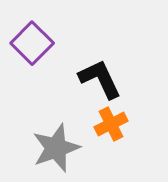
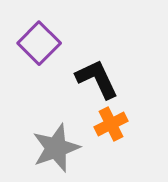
purple square: moved 7 px right
black L-shape: moved 3 px left
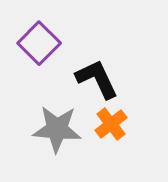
orange cross: rotated 12 degrees counterclockwise
gray star: moved 1 px right, 19 px up; rotated 24 degrees clockwise
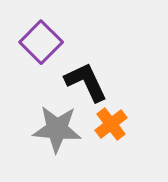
purple square: moved 2 px right, 1 px up
black L-shape: moved 11 px left, 3 px down
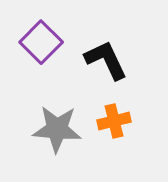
black L-shape: moved 20 px right, 22 px up
orange cross: moved 3 px right, 3 px up; rotated 24 degrees clockwise
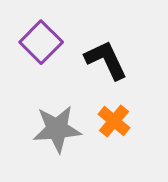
orange cross: rotated 36 degrees counterclockwise
gray star: rotated 9 degrees counterclockwise
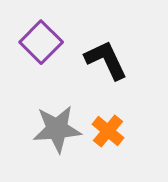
orange cross: moved 6 px left, 10 px down
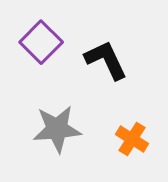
orange cross: moved 24 px right, 8 px down; rotated 8 degrees counterclockwise
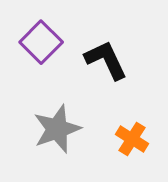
gray star: rotated 15 degrees counterclockwise
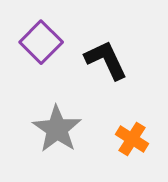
gray star: rotated 18 degrees counterclockwise
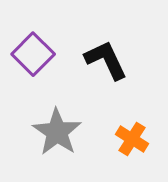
purple square: moved 8 px left, 12 px down
gray star: moved 3 px down
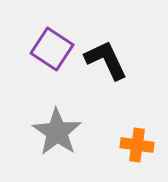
purple square: moved 19 px right, 5 px up; rotated 12 degrees counterclockwise
orange cross: moved 5 px right, 6 px down; rotated 24 degrees counterclockwise
